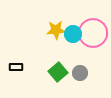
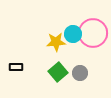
yellow star: moved 12 px down
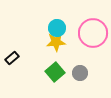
cyan circle: moved 16 px left, 6 px up
black rectangle: moved 4 px left, 9 px up; rotated 40 degrees counterclockwise
green square: moved 3 px left
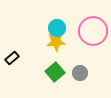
pink circle: moved 2 px up
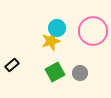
yellow star: moved 5 px left, 1 px up; rotated 12 degrees counterclockwise
black rectangle: moved 7 px down
green square: rotated 12 degrees clockwise
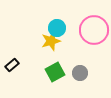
pink circle: moved 1 px right, 1 px up
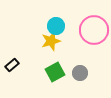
cyan circle: moved 1 px left, 2 px up
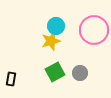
black rectangle: moved 1 px left, 14 px down; rotated 40 degrees counterclockwise
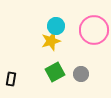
gray circle: moved 1 px right, 1 px down
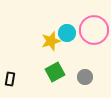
cyan circle: moved 11 px right, 7 px down
gray circle: moved 4 px right, 3 px down
black rectangle: moved 1 px left
